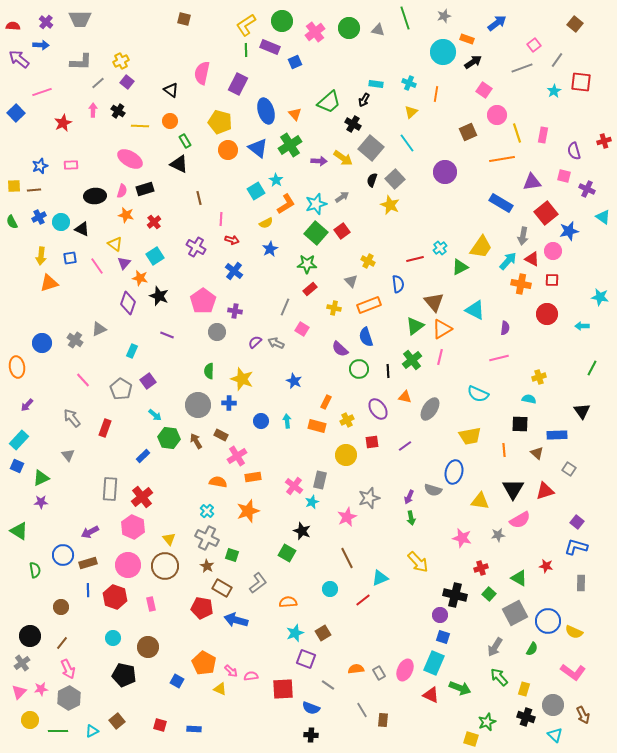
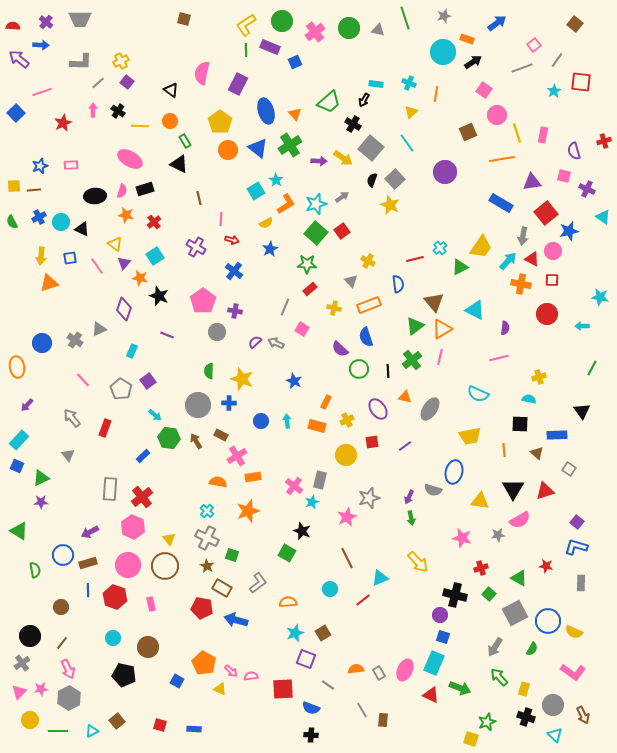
yellow pentagon at (220, 122): rotated 20 degrees clockwise
purple diamond at (128, 303): moved 4 px left, 6 px down
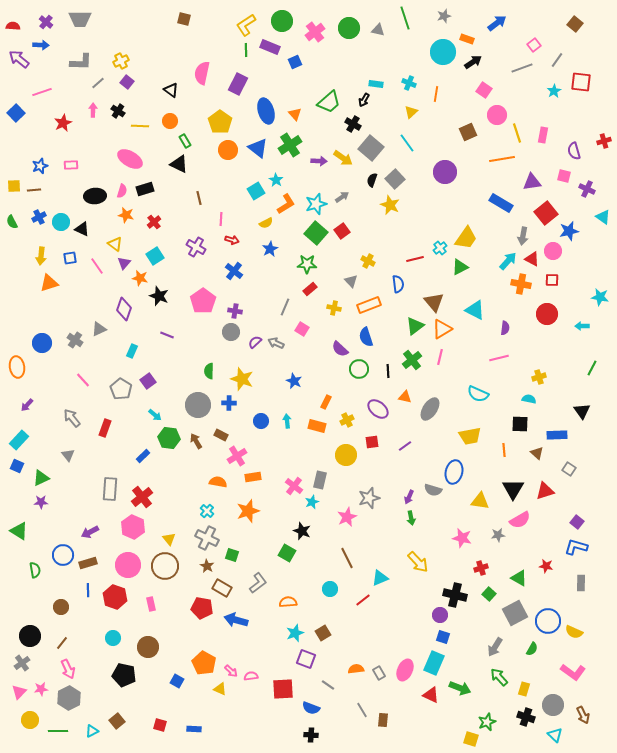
yellow trapezoid at (481, 247): moved 15 px left, 9 px up
gray circle at (217, 332): moved 14 px right
purple ellipse at (378, 409): rotated 15 degrees counterclockwise
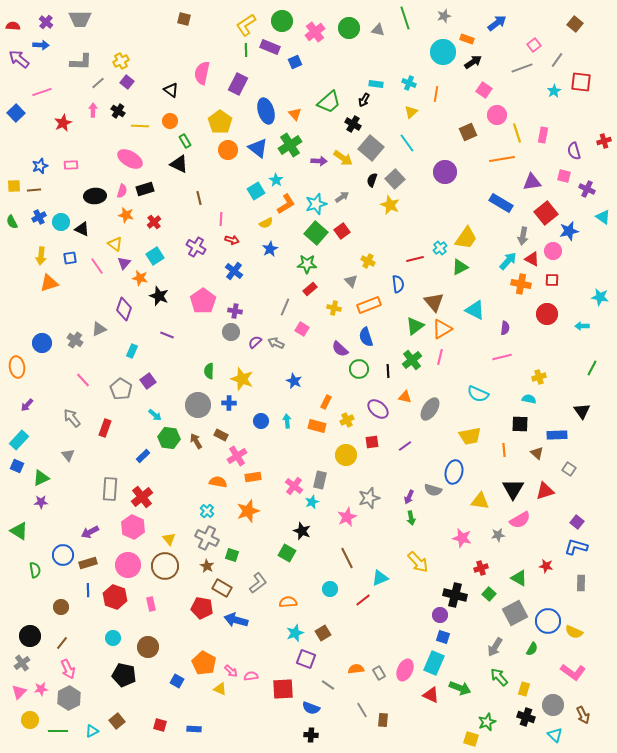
pink line at (499, 358): moved 3 px right, 1 px up
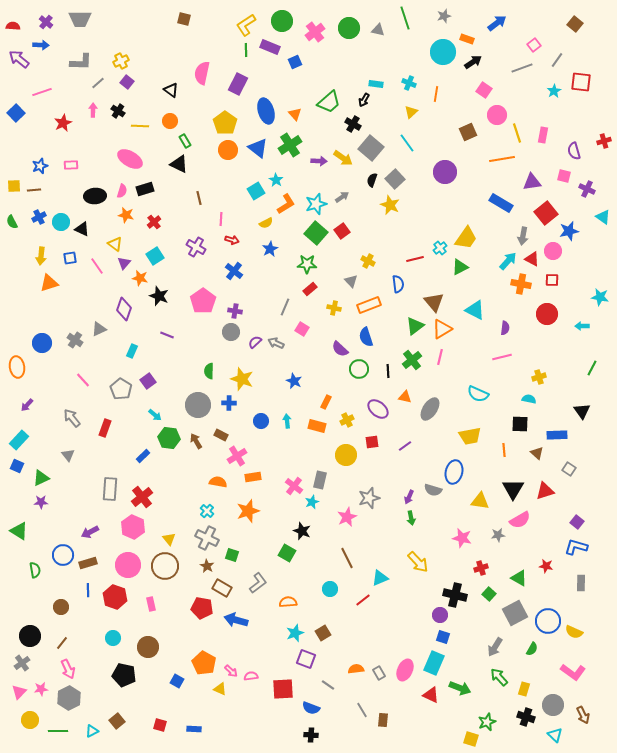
yellow pentagon at (220, 122): moved 5 px right, 1 px down
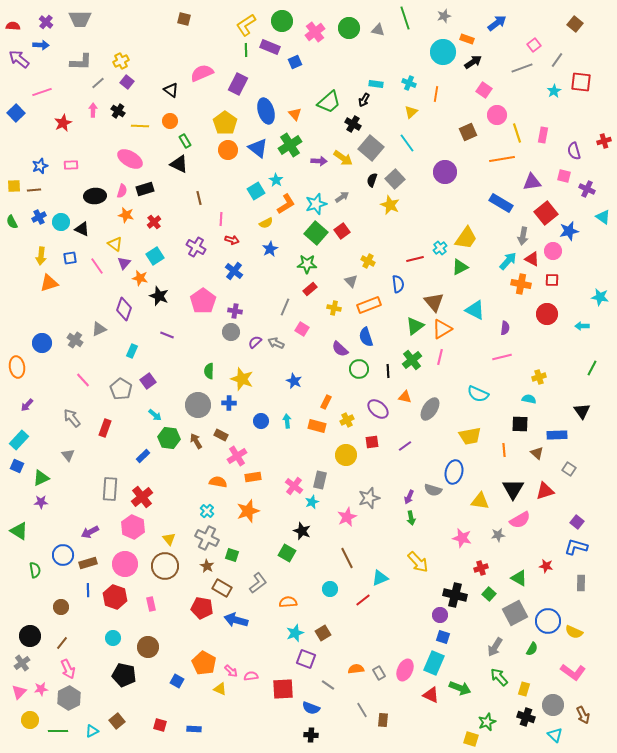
pink semicircle at (202, 73): rotated 55 degrees clockwise
pink circle at (128, 565): moved 3 px left, 1 px up
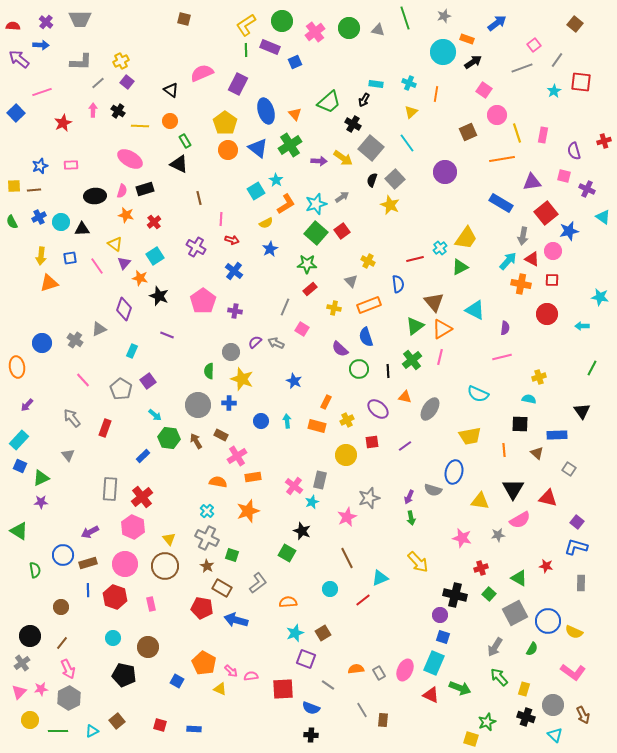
black triangle at (82, 229): rotated 28 degrees counterclockwise
gray circle at (231, 332): moved 20 px down
blue square at (17, 466): moved 3 px right
red triangle at (545, 491): moved 3 px right, 7 px down; rotated 30 degrees clockwise
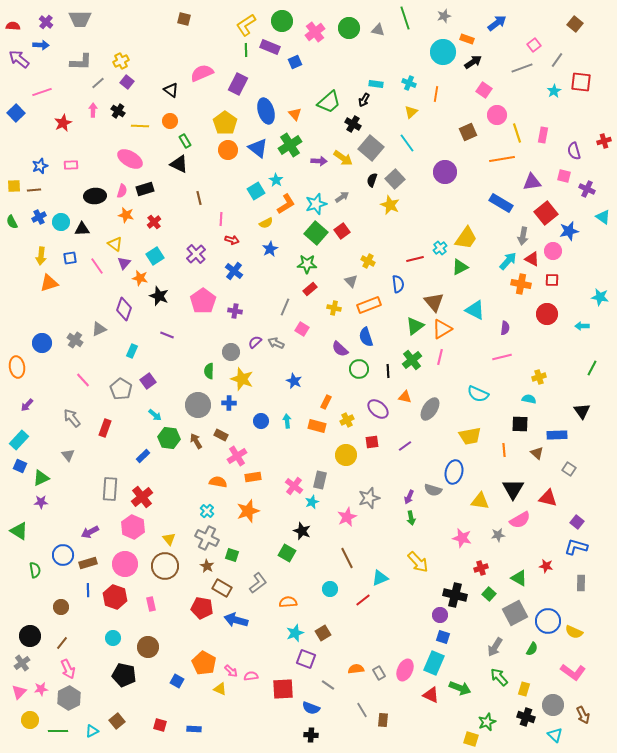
purple cross at (196, 247): moved 7 px down; rotated 18 degrees clockwise
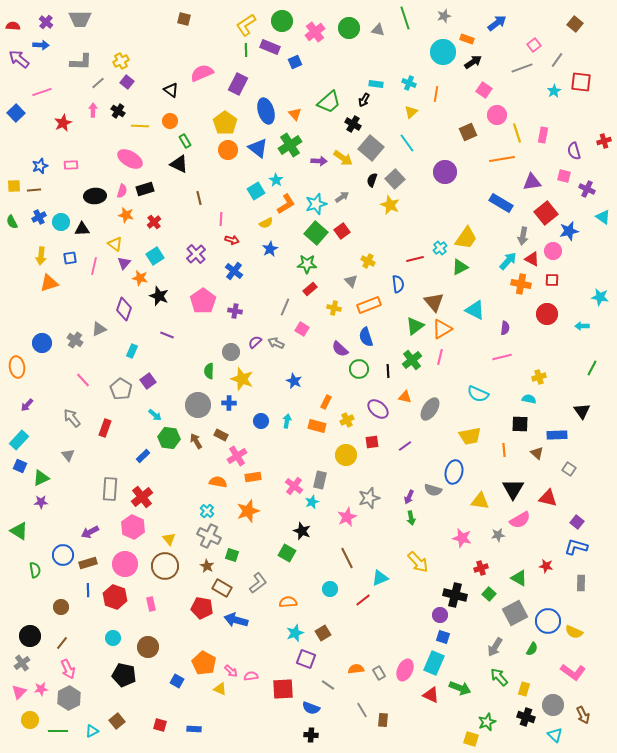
pink line at (97, 266): moved 3 px left; rotated 48 degrees clockwise
cyan arrow at (287, 421): rotated 16 degrees clockwise
gray cross at (207, 538): moved 2 px right, 2 px up
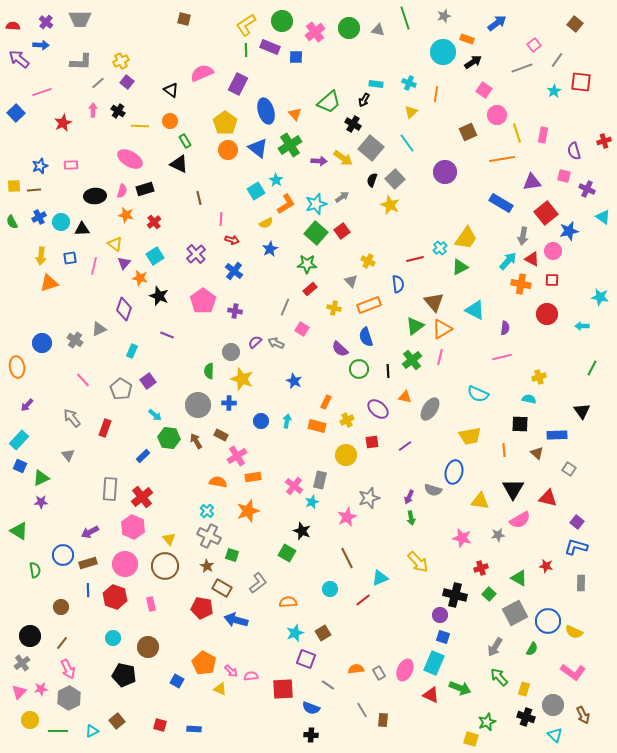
blue square at (295, 62): moved 1 px right, 5 px up; rotated 24 degrees clockwise
